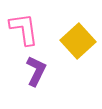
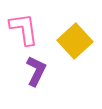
yellow square: moved 3 px left
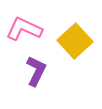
pink L-shape: rotated 57 degrees counterclockwise
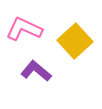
purple L-shape: rotated 76 degrees counterclockwise
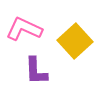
purple L-shape: rotated 132 degrees counterclockwise
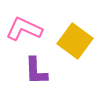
yellow square: rotated 12 degrees counterclockwise
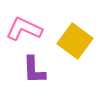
purple L-shape: moved 2 px left, 1 px up
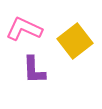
yellow square: rotated 16 degrees clockwise
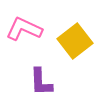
purple L-shape: moved 7 px right, 12 px down
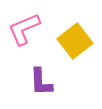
pink L-shape: rotated 48 degrees counterclockwise
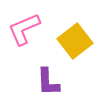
purple L-shape: moved 7 px right
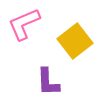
pink L-shape: moved 5 px up
